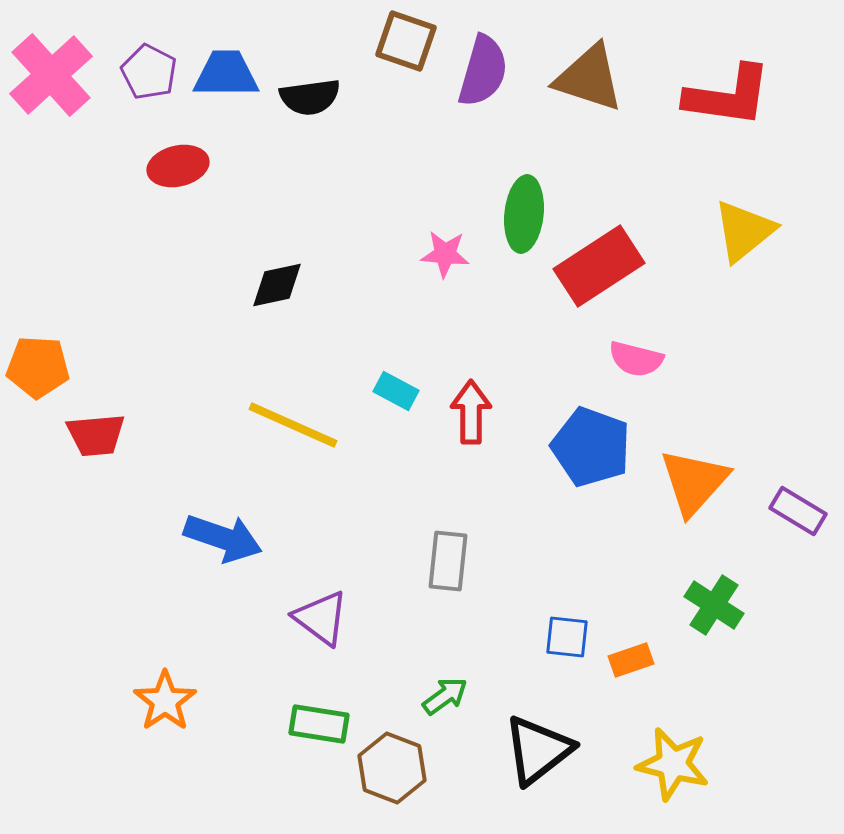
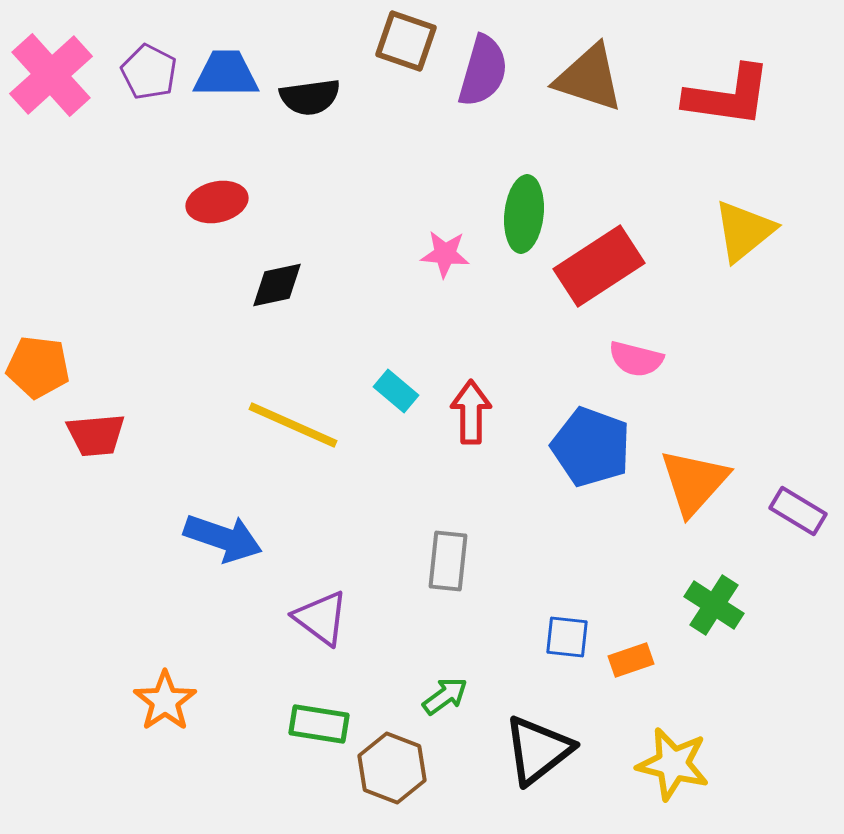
red ellipse: moved 39 px right, 36 px down
orange pentagon: rotated 4 degrees clockwise
cyan rectangle: rotated 12 degrees clockwise
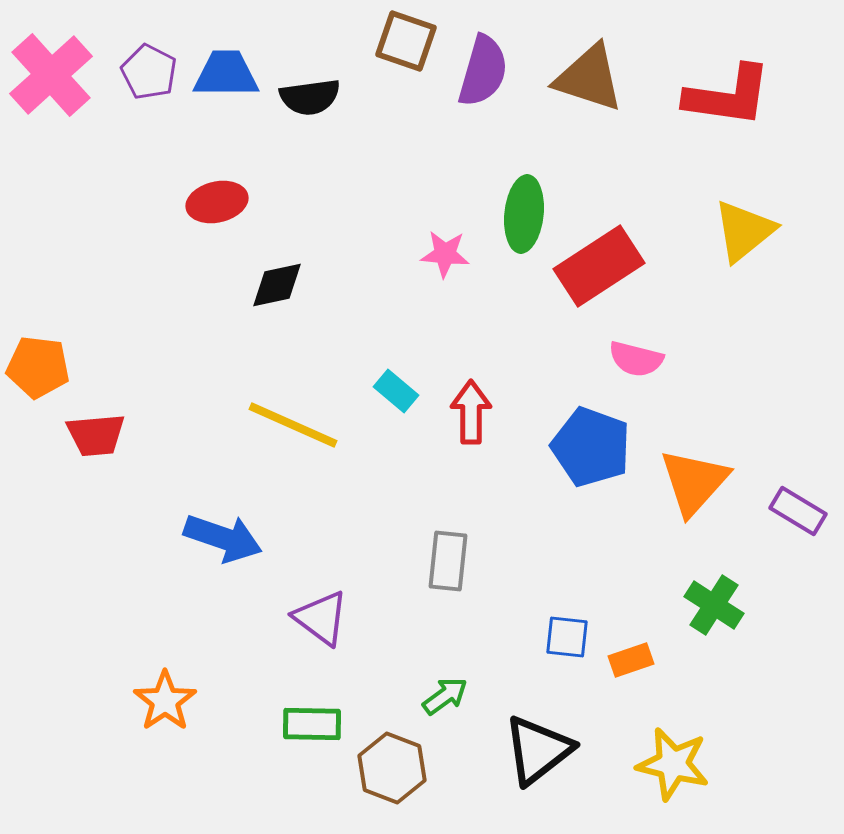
green rectangle: moved 7 px left; rotated 8 degrees counterclockwise
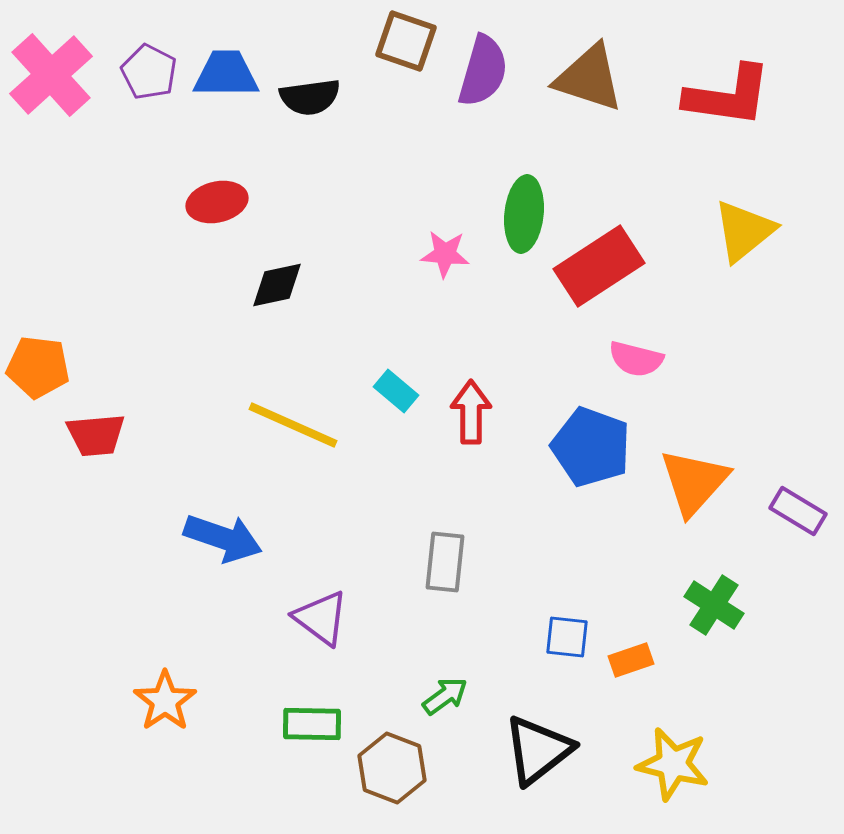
gray rectangle: moved 3 px left, 1 px down
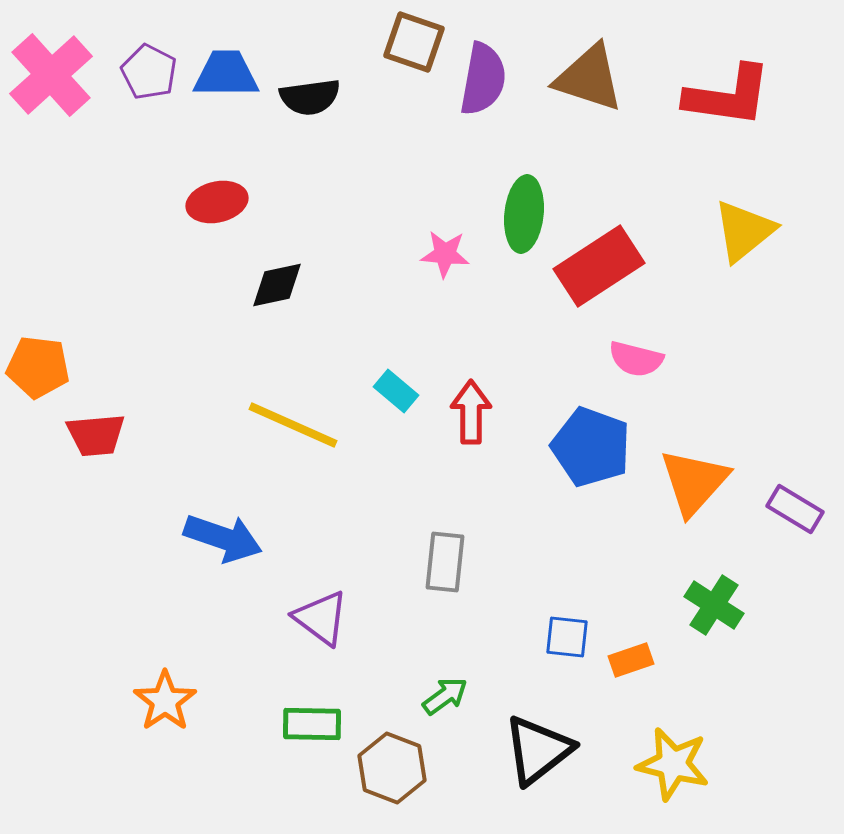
brown square: moved 8 px right, 1 px down
purple semicircle: moved 8 px down; rotated 6 degrees counterclockwise
purple rectangle: moved 3 px left, 2 px up
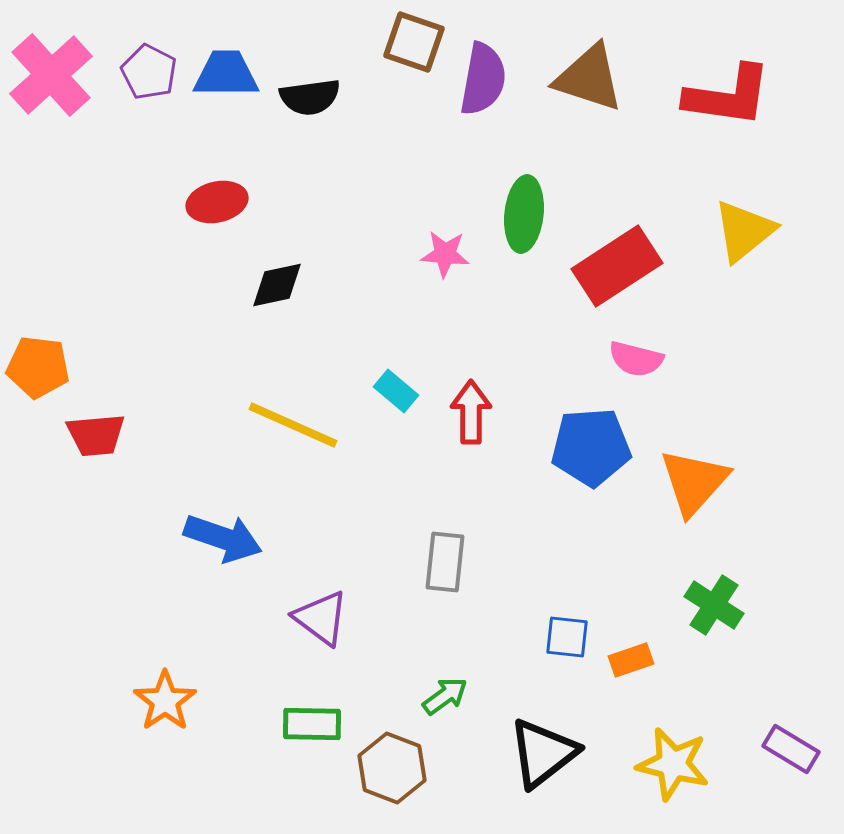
red rectangle: moved 18 px right
blue pentagon: rotated 24 degrees counterclockwise
purple rectangle: moved 4 px left, 240 px down
black triangle: moved 5 px right, 3 px down
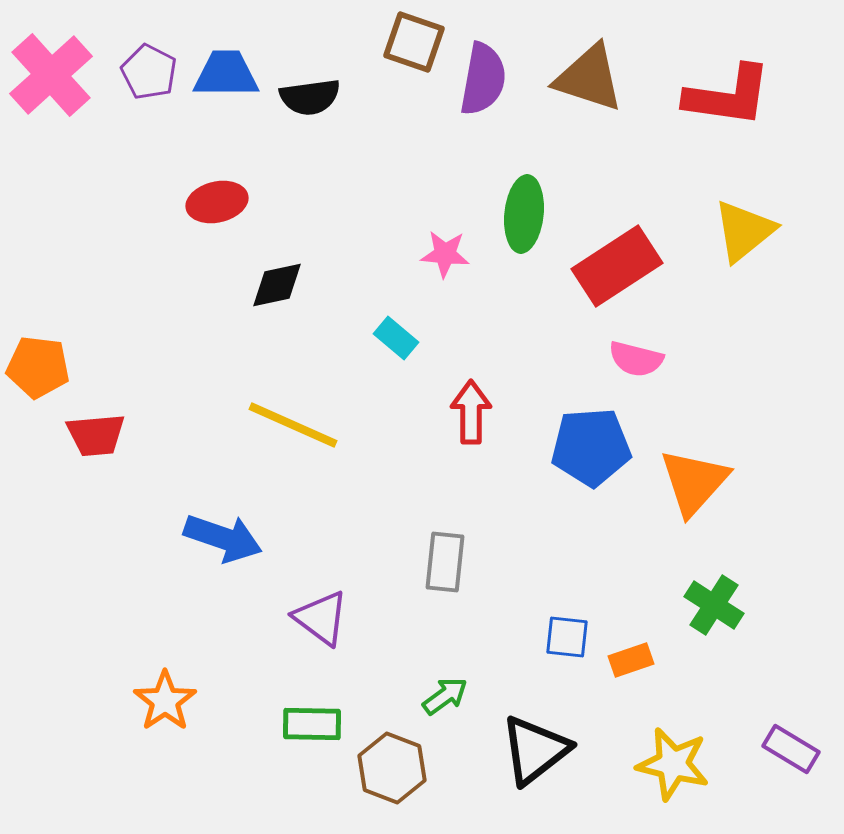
cyan rectangle: moved 53 px up
black triangle: moved 8 px left, 3 px up
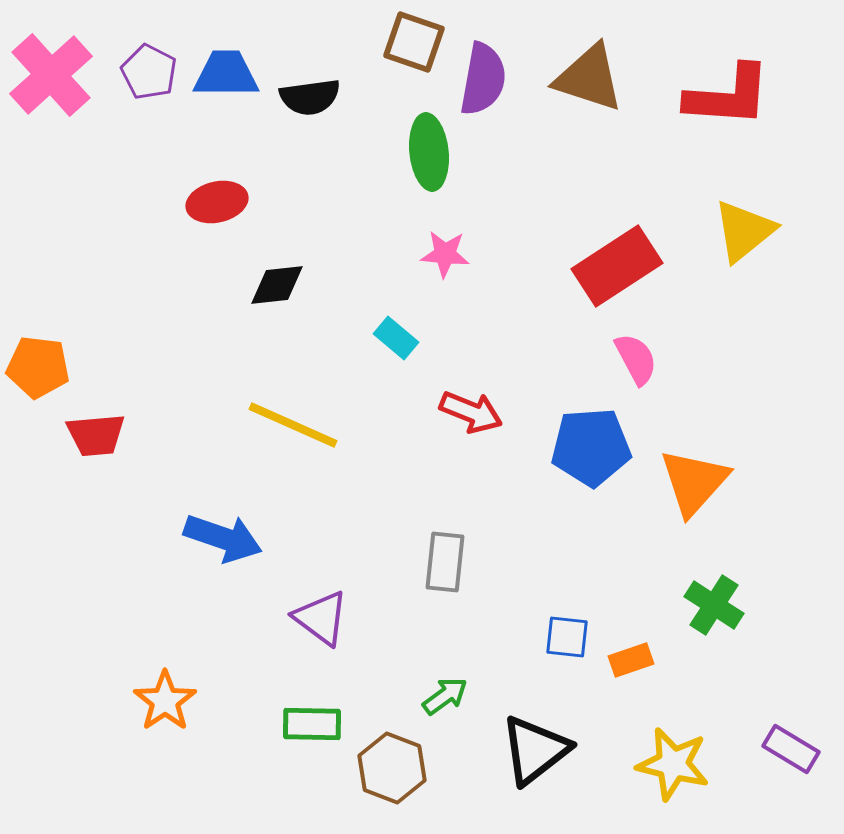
red L-shape: rotated 4 degrees counterclockwise
green ellipse: moved 95 px left, 62 px up; rotated 12 degrees counterclockwise
black diamond: rotated 6 degrees clockwise
pink semicircle: rotated 132 degrees counterclockwise
red arrow: rotated 112 degrees clockwise
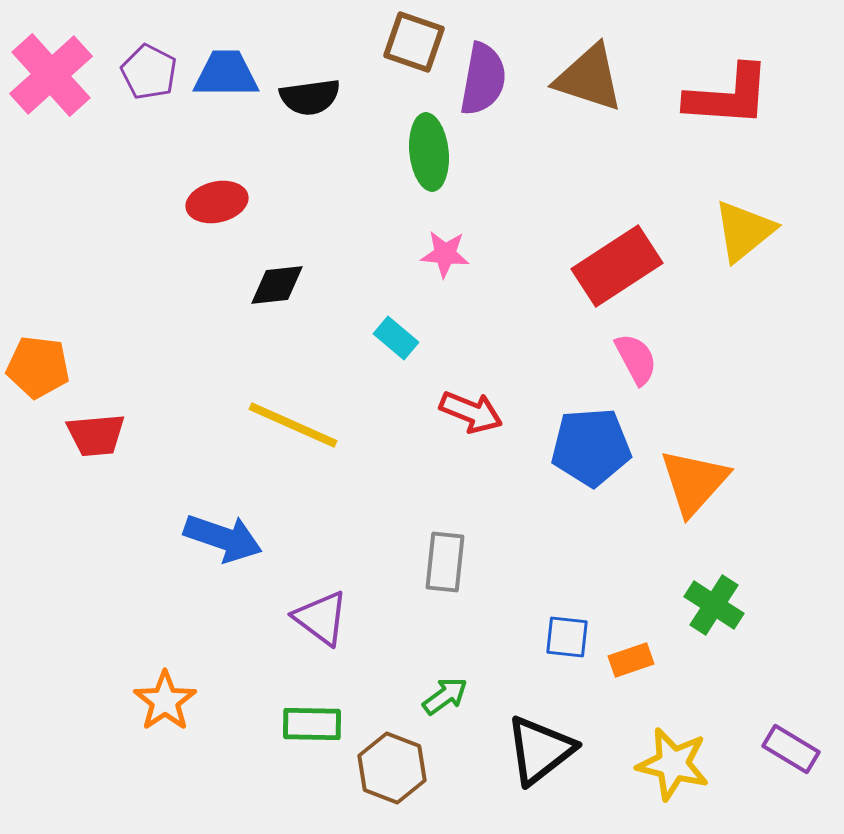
black triangle: moved 5 px right
